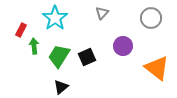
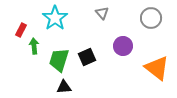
gray triangle: rotated 24 degrees counterclockwise
green trapezoid: moved 4 px down; rotated 15 degrees counterclockwise
black triangle: moved 3 px right; rotated 35 degrees clockwise
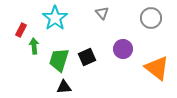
purple circle: moved 3 px down
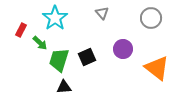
green arrow: moved 6 px right, 3 px up; rotated 140 degrees clockwise
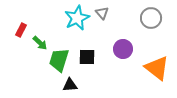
cyan star: moved 22 px right; rotated 10 degrees clockwise
black square: rotated 24 degrees clockwise
black triangle: moved 6 px right, 2 px up
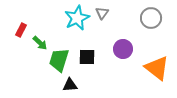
gray triangle: rotated 16 degrees clockwise
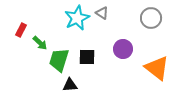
gray triangle: rotated 32 degrees counterclockwise
